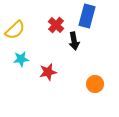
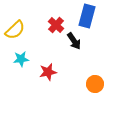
black arrow: rotated 24 degrees counterclockwise
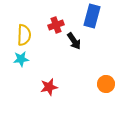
blue rectangle: moved 5 px right
red cross: rotated 28 degrees clockwise
yellow semicircle: moved 9 px right, 5 px down; rotated 45 degrees counterclockwise
red star: moved 1 px right, 15 px down
orange circle: moved 11 px right
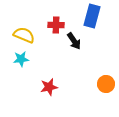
red cross: rotated 21 degrees clockwise
yellow semicircle: rotated 70 degrees counterclockwise
